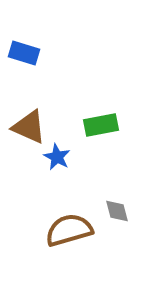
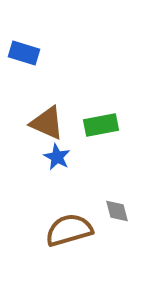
brown triangle: moved 18 px right, 4 px up
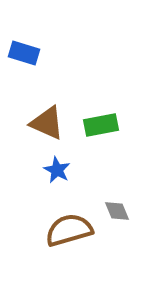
blue star: moved 13 px down
gray diamond: rotated 8 degrees counterclockwise
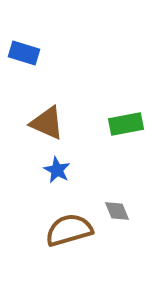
green rectangle: moved 25 px right, 1 px up
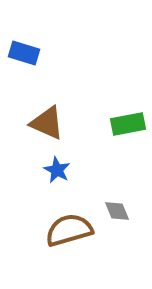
green rectangle: moved 2 px right
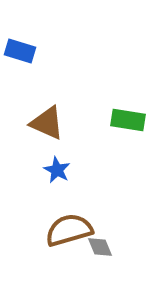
blue rectangle: moved 4 px left, 2 px up
green rectangle: moved 4 px up; rotated 20 degrees clockwise
gray diamond: moved 17 px left, 36 px down
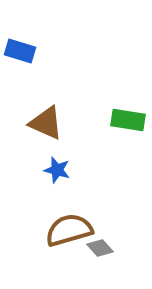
brown triangle: moved 1 px left
blue star: rotated 12 degrees counterclockwise
gray diamond: moved 1 px down; rotated 20 degrees counterclockwise
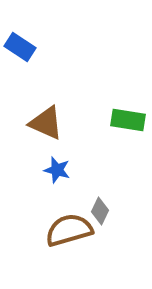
blue rectangle: moved 4 px up; rotated 16 degrees clockwise
gray diamond: moved 37 px up; rotated 68 degrees clockwise
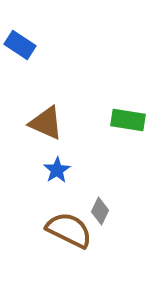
blue rectangle: moved 2 px up
blue star: rotated 24 degrees clockwise
brown semicircle: rotated 42 degrees clockwise
